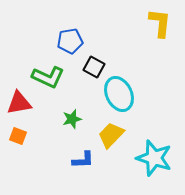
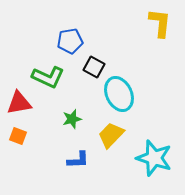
blue L-shape: moved 5 px left
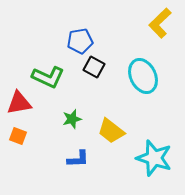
yellow L-shape: rotated 140 degrees counterclockwise
blue pentagon: moved 10 px right
cyan ellipse: moved 24 px right, 18 px up
yellow trapezoid: moved 4 px up; rotated 96 degrees counterclockwise
blue L-shape: moved 1 px up
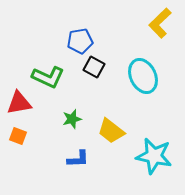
cyan star: moved 2 px up; rotated 6 degrees counterclockwise
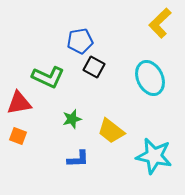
cyan ellipse: moved 7 px right, 2 px down
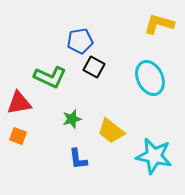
yellow L-shape: moved 1 px left, 1 px down; rotated 60 degrees clockwise
green L-shape: moved 2 px right
blue L-shape: rotated 85 degrees clockwise
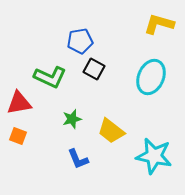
black square: moved 2 px down
cyan ellipse: moved 1 px right, 1 px up; rotated 48 degrees clockwise
blue L-shape: rotated 15 degrees counterclockwise
